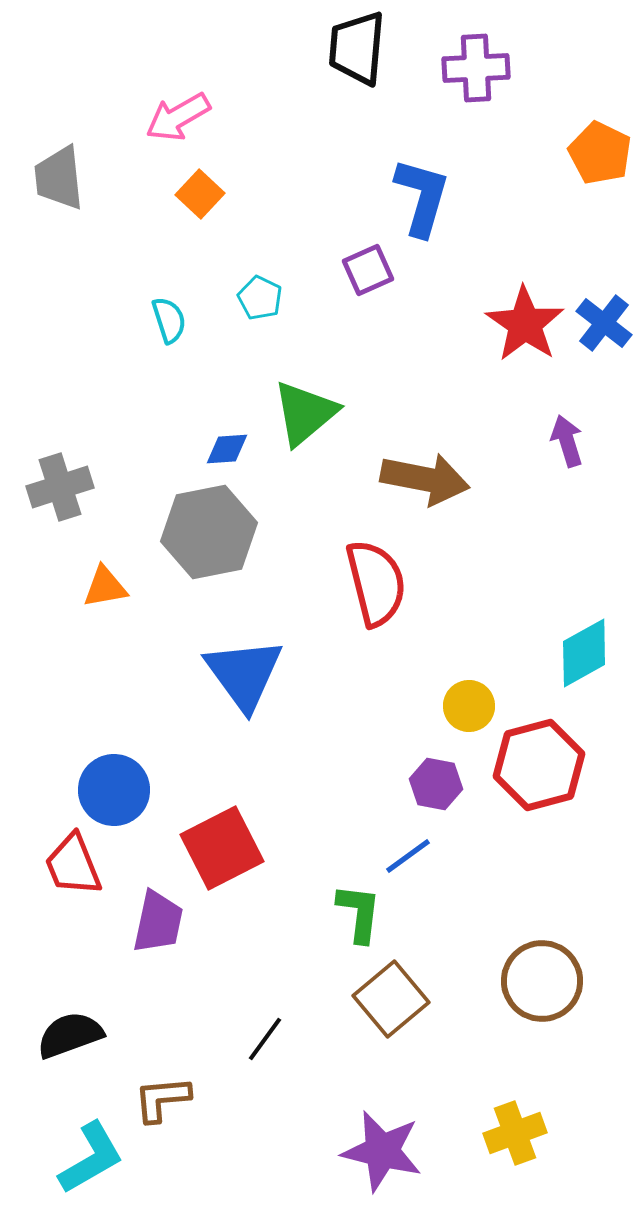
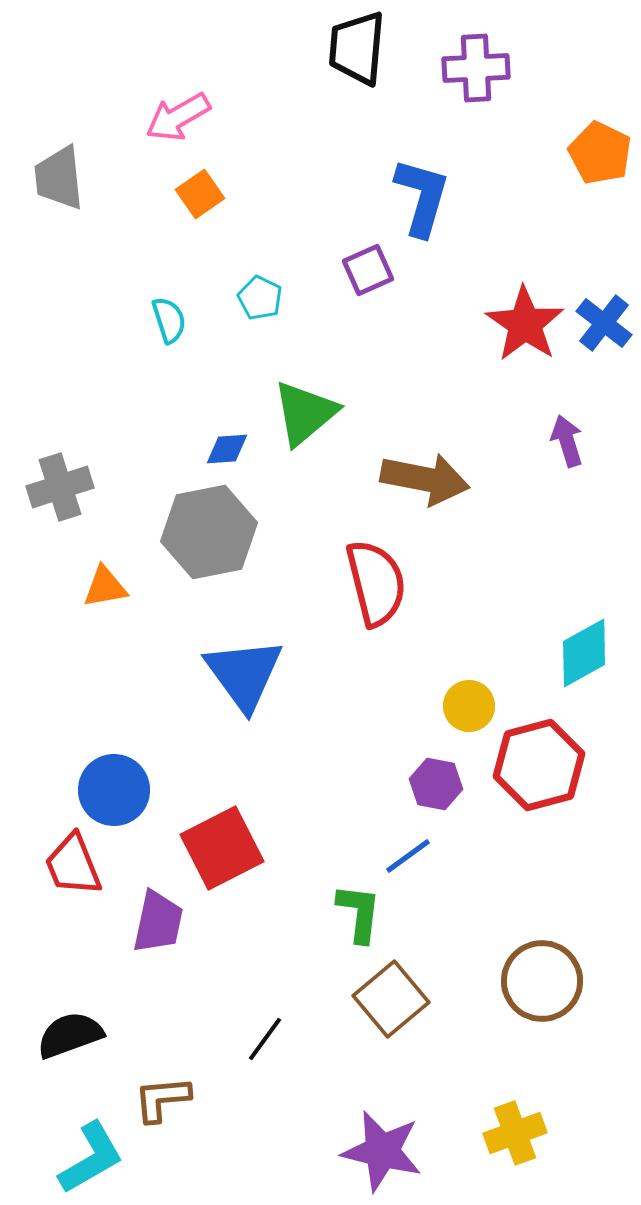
orange square: rotated 12 degrees clockwise
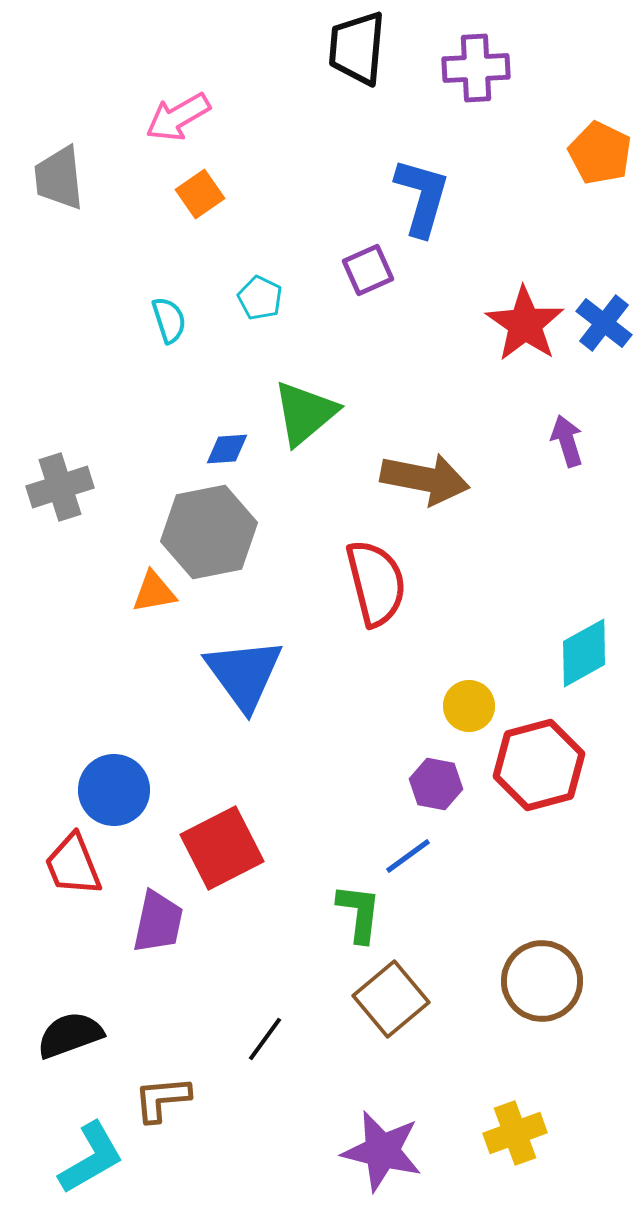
orange triangle: moved 49 px right, 5 px down
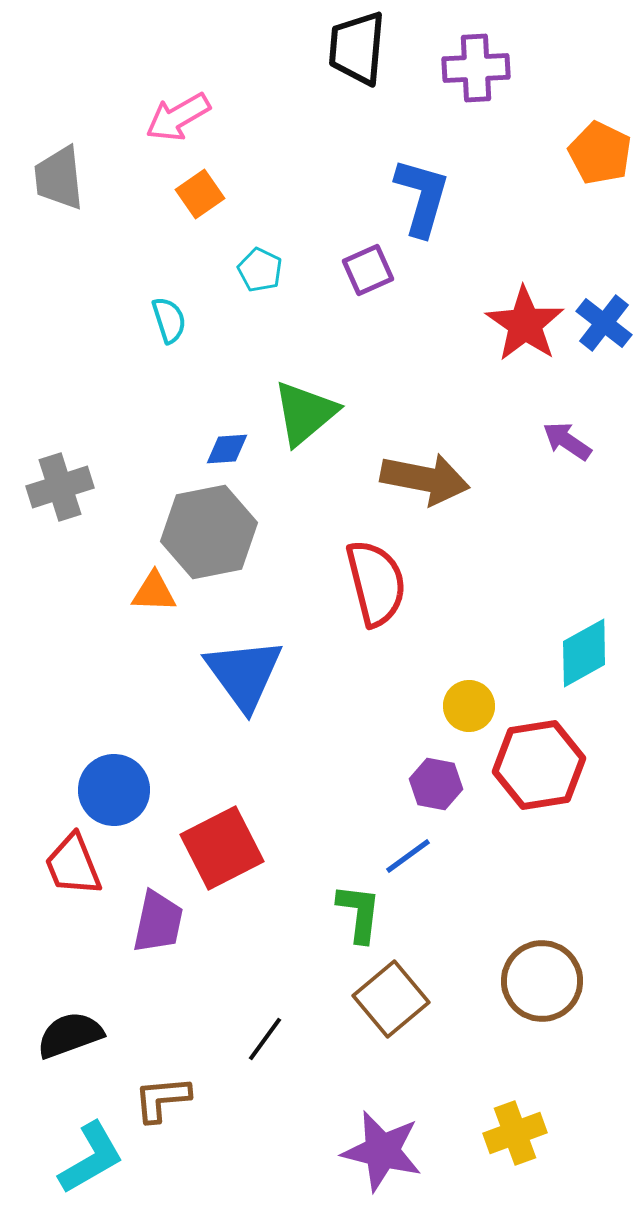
cyan pentagon: moved 28 px up
purple arrow: rotated 39 degrees counterclockwise
orange triangle: rotated 12 degrees clockwise
red hexagon: rotated 6 degrees clockwise
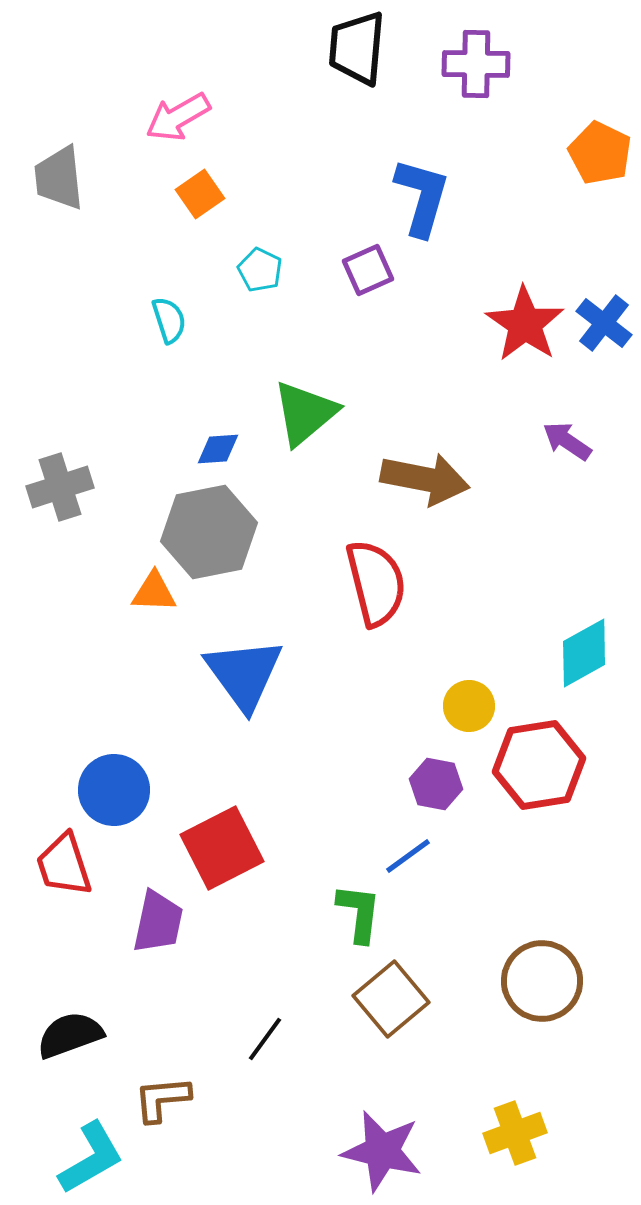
purple cross: moved 4 px up; rotated 4 degrees clockwise
blue diamond: moved 9 px left
red trapezoid: moved 9 px left; rotated 4 degrees clockwise
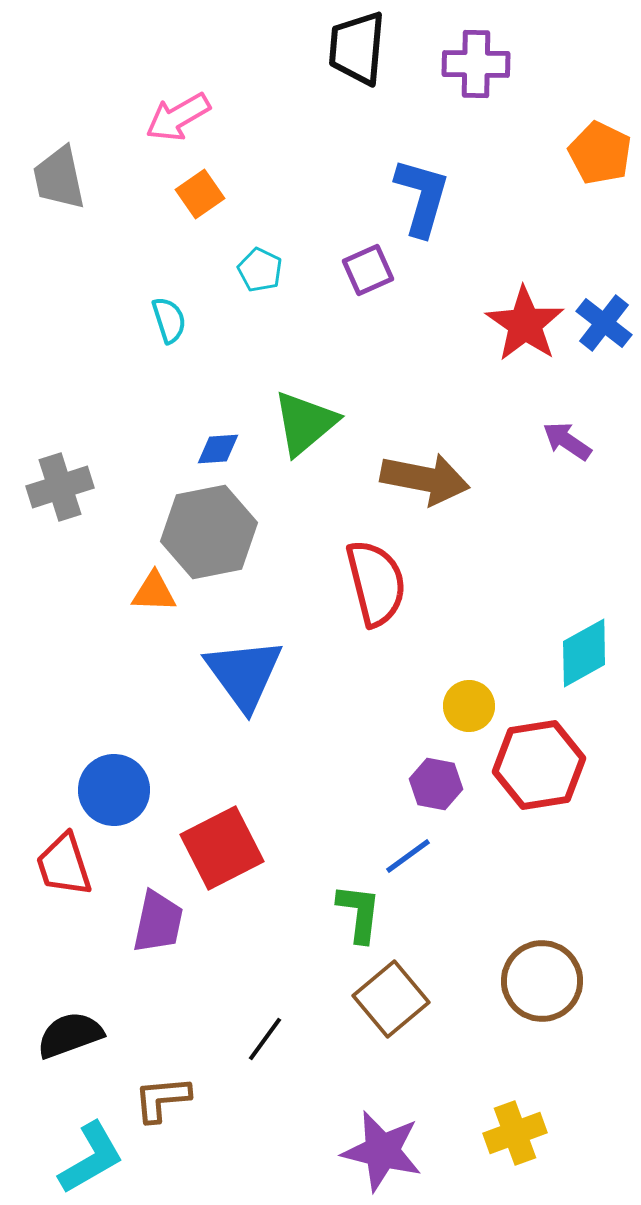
gray trapezoid: rotated 6 degrees counterclockwise
green triangle: moved 10 px down
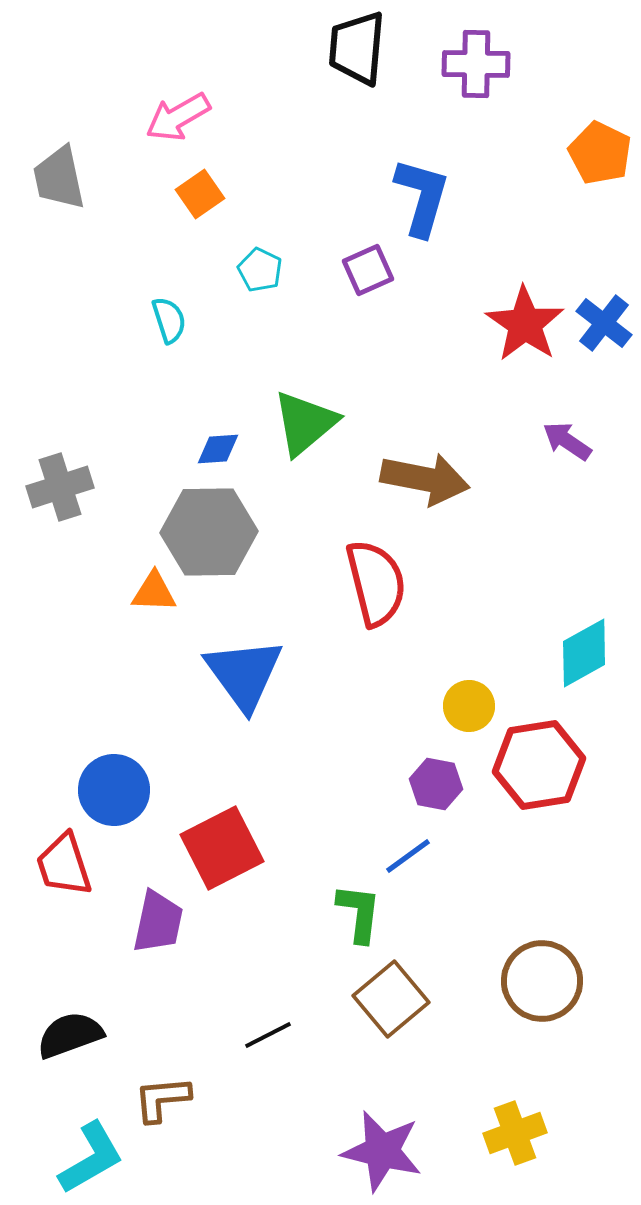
gray hexagon: rotated 10 degrees clockwise
black line: moved 3 px right, 4 px up; rotated 27 degrees clockwise
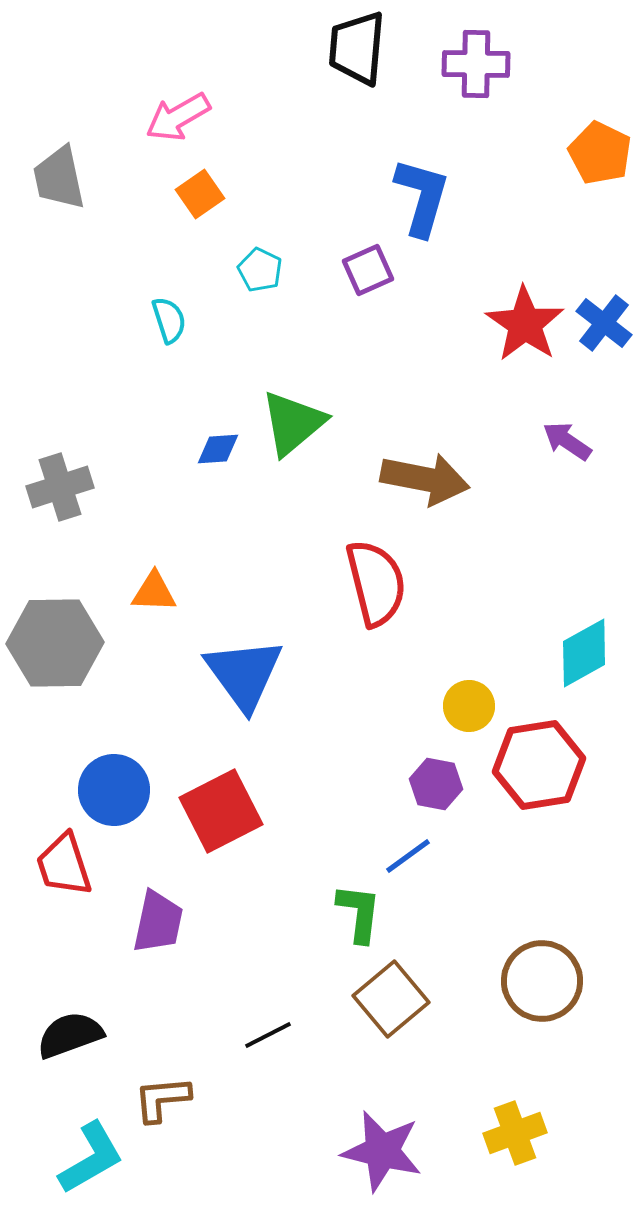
green triangle: moved 12 px left
gray hexagon: moved 154 px left, 111 px down
red square: moved 1 px left, 37 px up
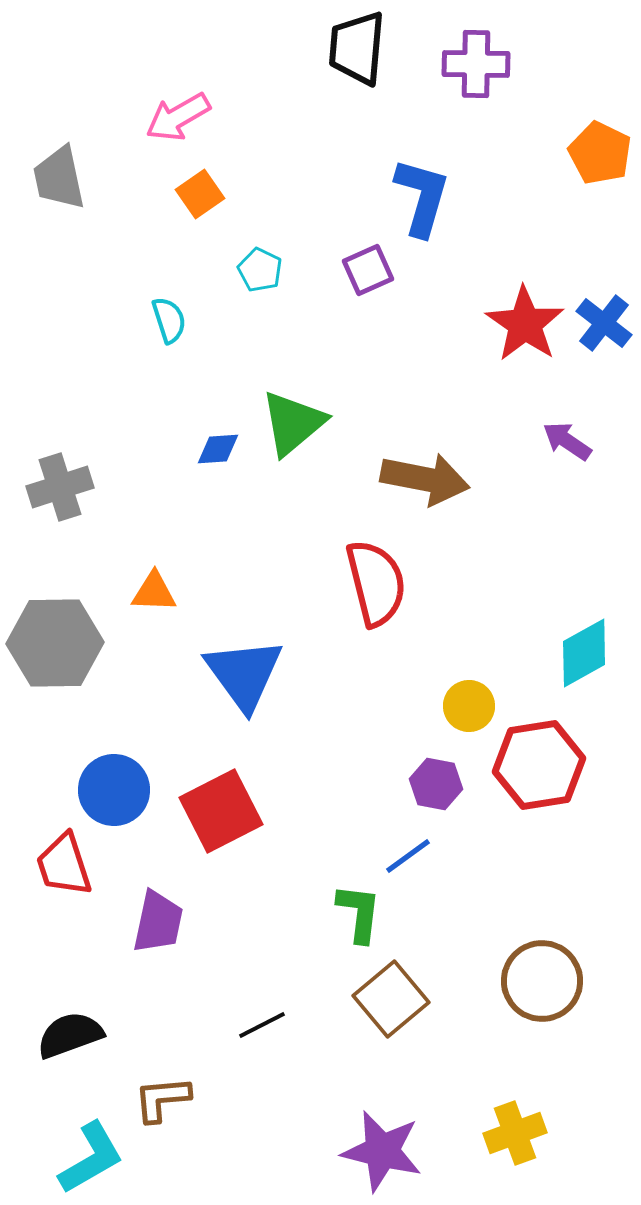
black line: moved 6 px left, 10 px up
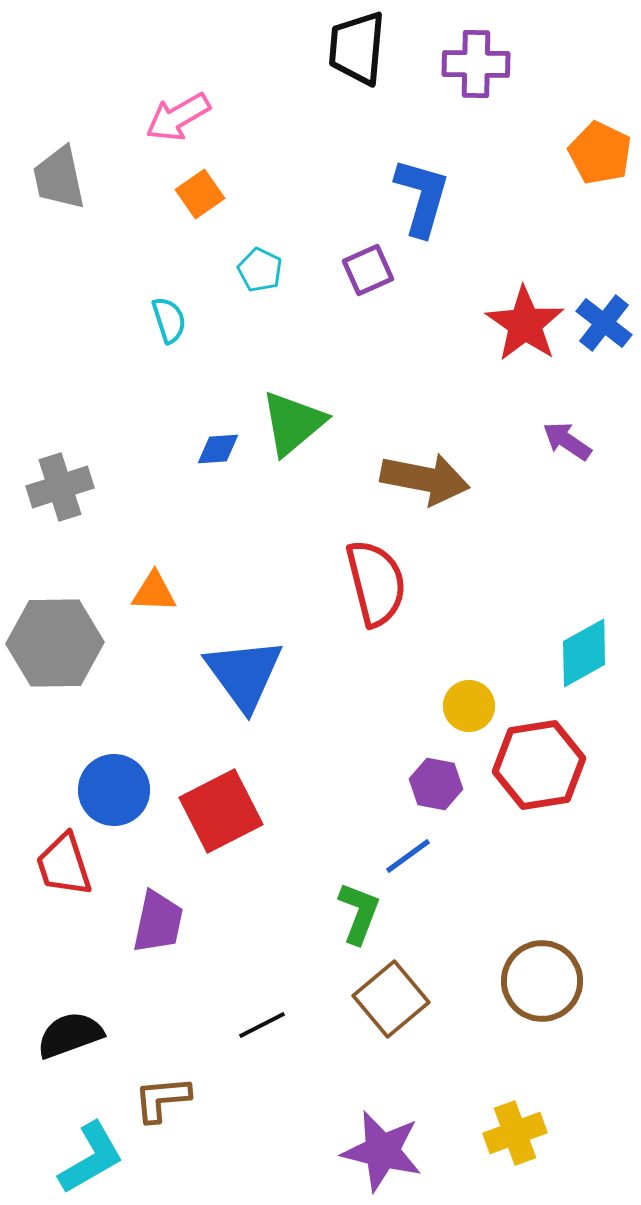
green L-shape: rotated 14 degrees clockwise
